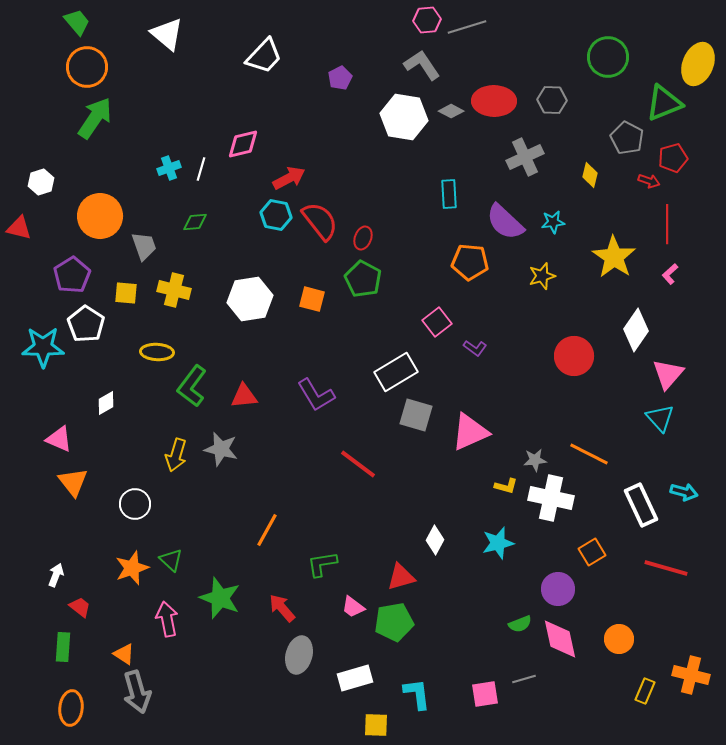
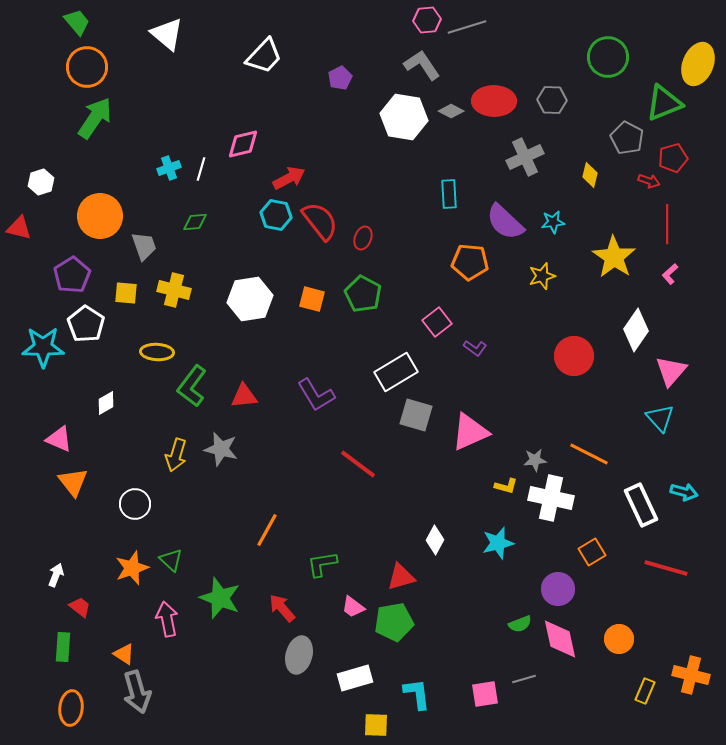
green pentagon at (363, 279): moved 15 px down
pink triangle at (668, 374): moved 3 px right, 3 px up
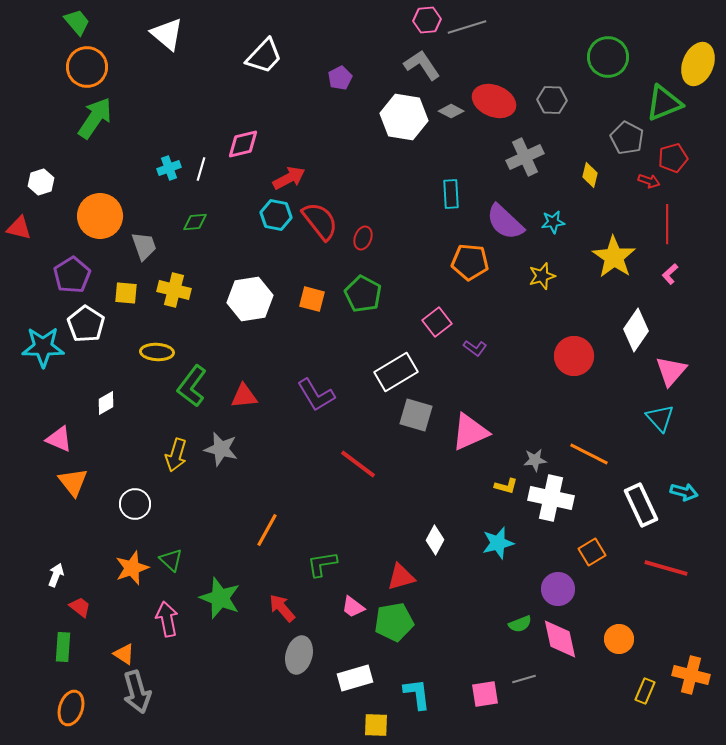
red ellipse at (494, 101): rotated 21 degrees clockwise
cyan rectangle at (449, 194): moved 2 px right
orange ellipse at (71, 708): rotated 12 degrees clockwise
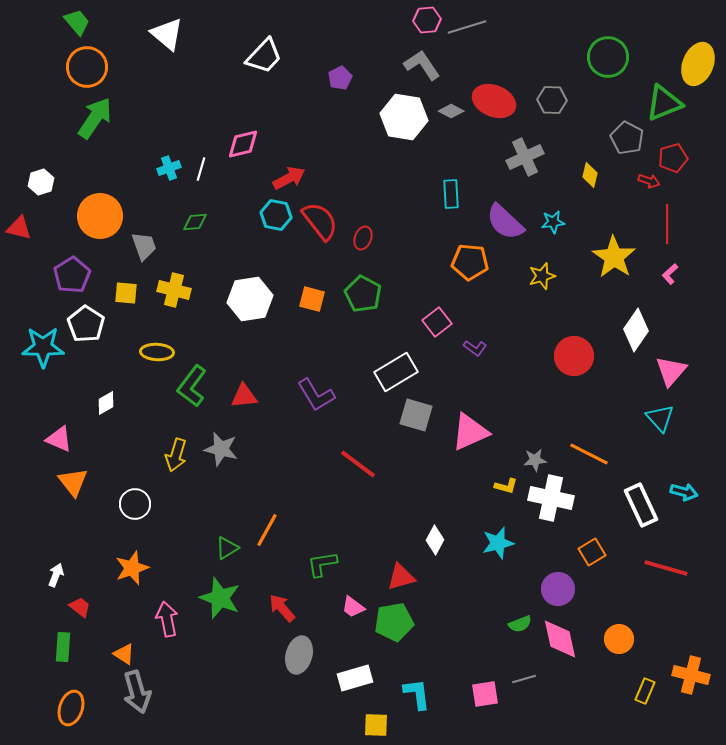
green triangle at (171, 560): moved 56 px right, 12 px up; rotated 45 degrees clockwise
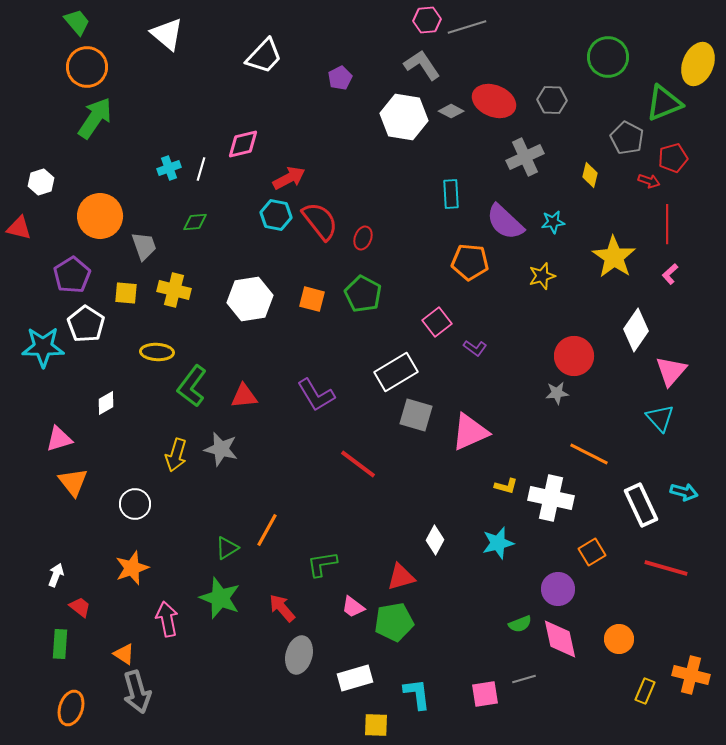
pink triangle at (59, 439): rotated 40 degrees counterclockwise
gray star at (535, 460): moved 22 px right, 67 px up
green rectangle at (63, 647): moved 3 px left, 3 px up
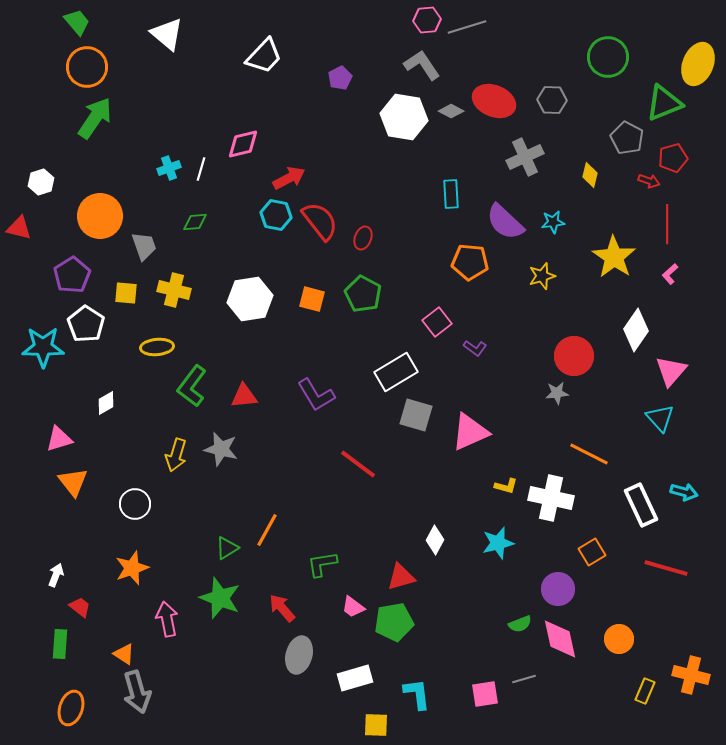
yellow ellipse at (157, 352): moved 5 px up; rotated 8 degrees counterclockwise
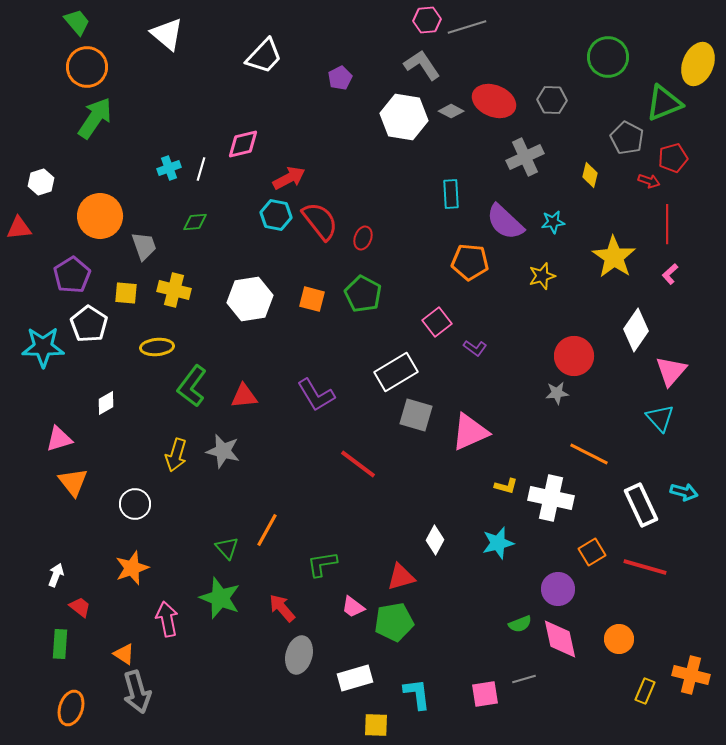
red triangle at (19, 228): rotated 20 degrees counterclockwise
white pentagon at (86, 324): moved 3 px right
gray star at (221, 449): moved 2 px right, 2 px down
green triangle at (227, 548): rotated 40 degrees counterclockwise
red line at (666, 568): moved 21 px left, 1 px up
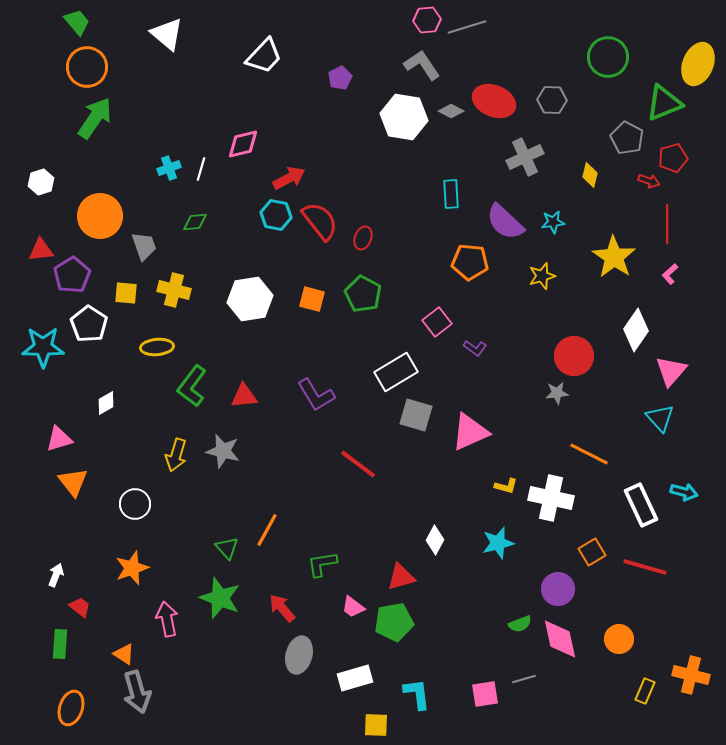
red triangle at (19, 228): moved 22 px right, 22 px down
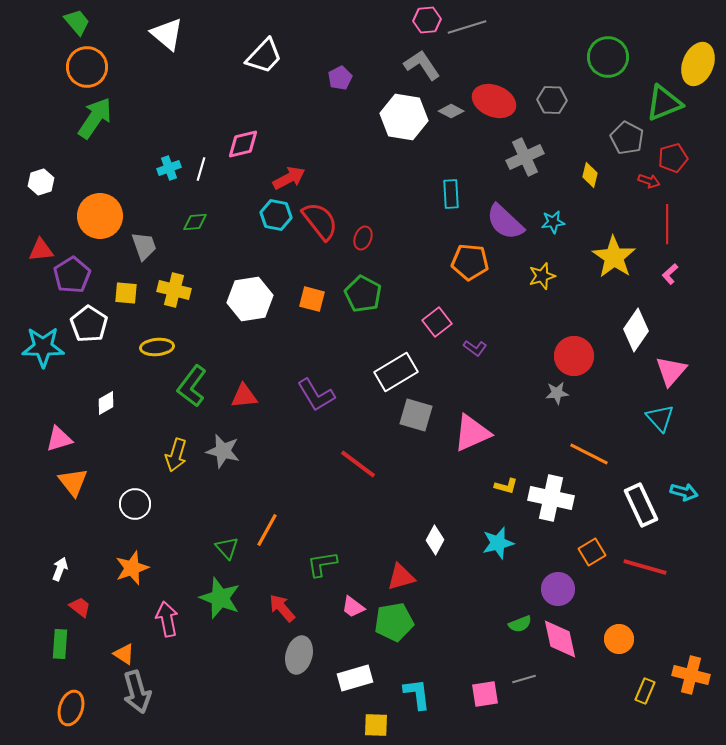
pink triangle at (470, 432): moved 2 px right, 1 px down
white arrow at (56, 575): moved 4 px right, 6 px up
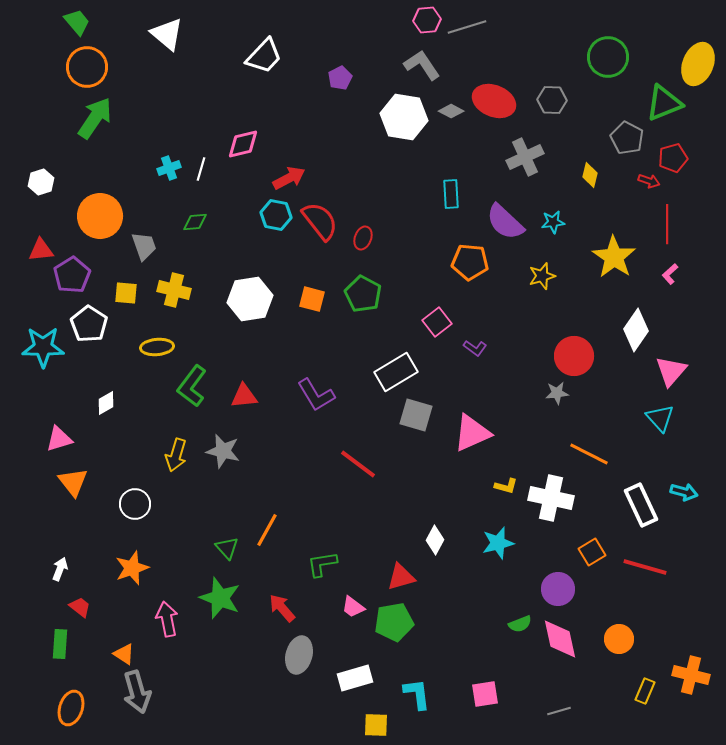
gray line at (524, 679): moved 35 px right, 32 px down
